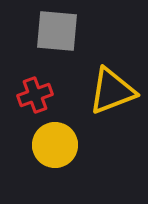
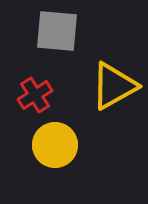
yellow triangle: moved 2 px right, 5 px up; rotated 8 degrees counterclockwise
red cross: rotated 12 degrees counterclockwise
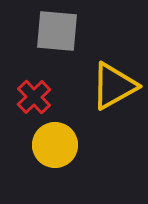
red cross: moved 1 px left, 2 px down; rotated 12 degrees counterclockwise
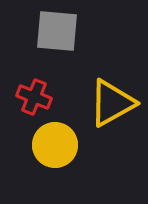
yellow triangle: moved 2 px left, 17 px down
red cross: rotated 24 degrees counterclockwise
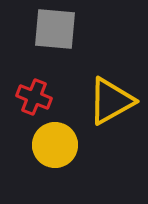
gray square: moved 2 px left, 2 px up
yellow triangle: moved 1 px left, 2 px up
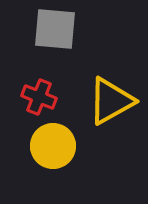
red cross: moved 5 px right
yellow circle: moved 2 px left, 1 px down
